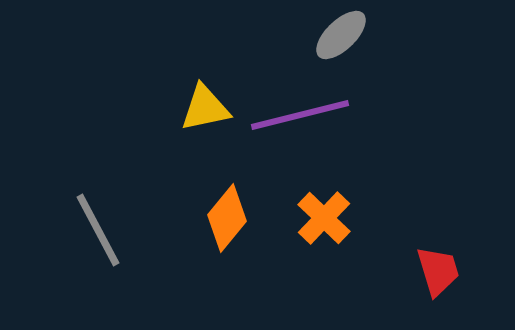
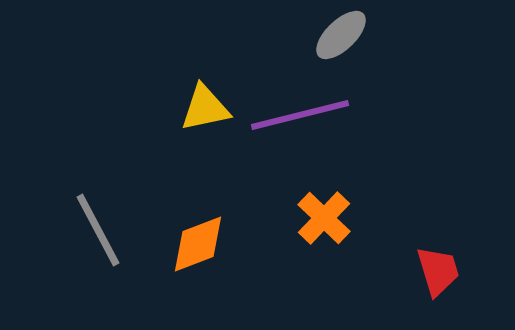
orange diamond: moved 29 px left, 26 px down; rotated 30 degrees clockwise
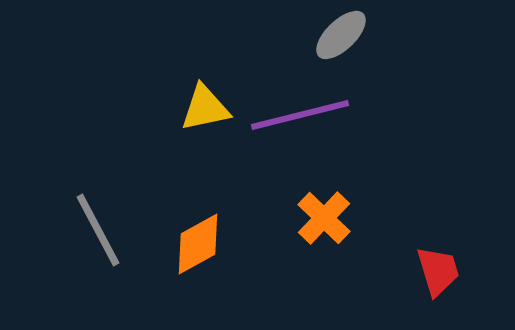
orange diamond: rotated 8 degrees counterclockwise
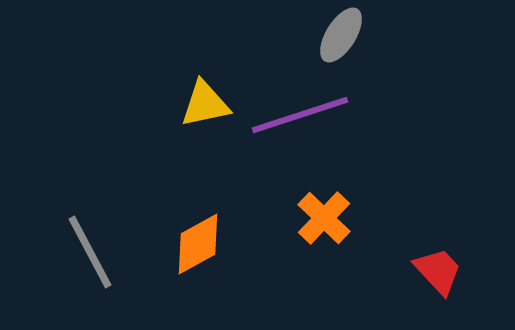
gray ellipse: rotated 14 degrees counterclockwise
yellow triangle: moved 4 px up
purple line: rotated 4 degrees counterclockwise
gray line: moved 8 px left, 22 px down
red trapezoid: rotated 26 degrees counterclockwise
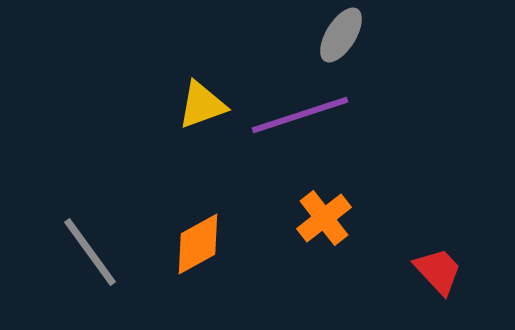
yellow triangle: moved 3 px left, 1 px down; rotated 8 degrees counterclockwise
orange cross: rotated 8 degrees clockwise
gray line: rotated 8 degrees counterclockwise
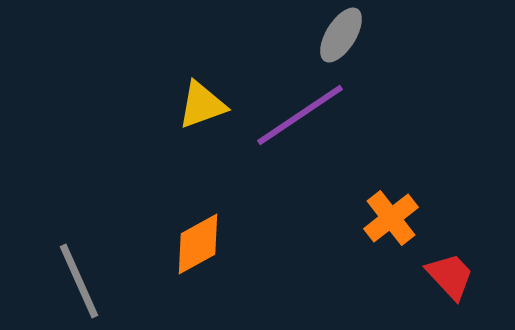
purple line: rotated 16 degrees counterclockwise
orange cross: moved 67 px right
gray line: moved 11 px left, 29 px down; rotated 12 degrees clockwise
red trapezoid: moved 12 px right, 5 px down
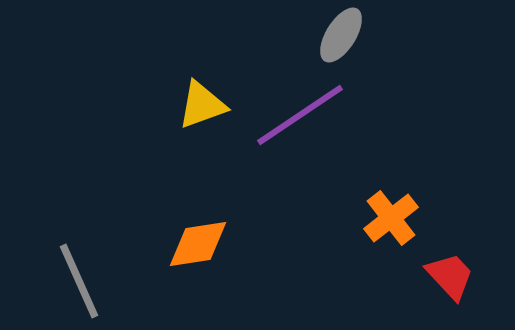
orange diamond: rotated 20 degrees clockwise
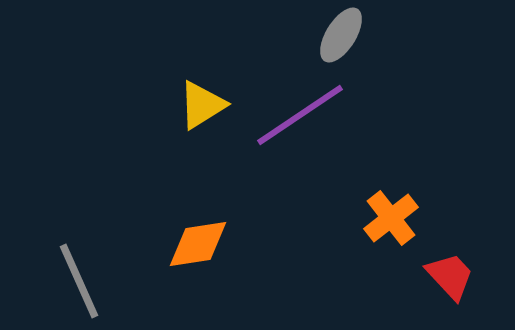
yellow triangle: rotated 12 degrees counterclockwise
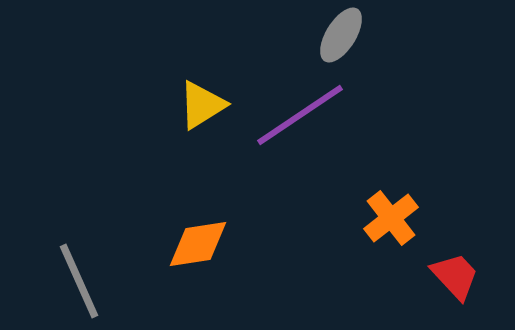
red trapezoid: moved 5 px right
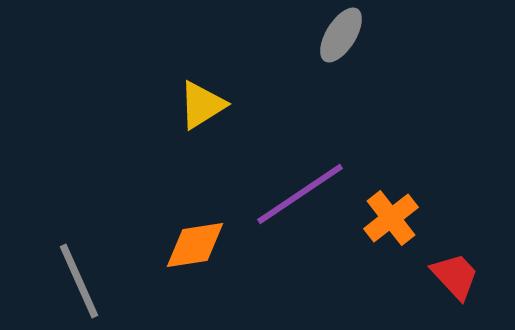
purple line: moved 79 px down
orange diamond: moved 3 px left, 1 px down
